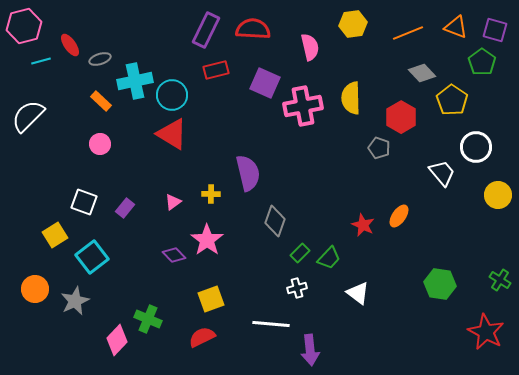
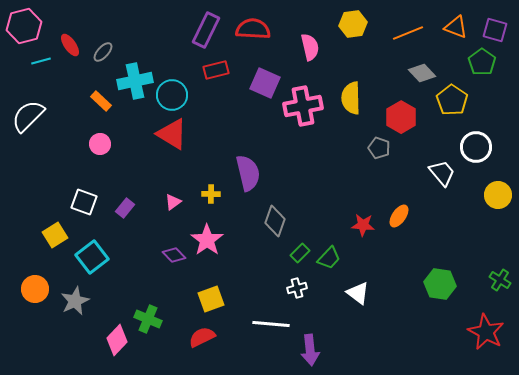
gray ellipse at (100, 59): moved 3 px right, 7 px up; rotated 30 degrees counterclockwise
red star at (363, 225): rotated 20 degrees counterclockwise
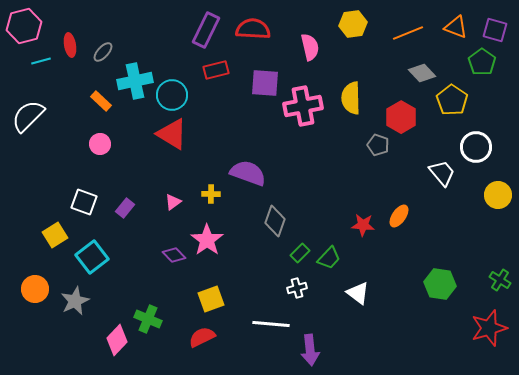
red ellipse at (70, 45): rotated 25 degrees clockwise
purple square at (265, 83): rotated 20 degrees counterclockwise
gray pentagon at (379, 148): moved 1 px left, 3 px up
purple semicircle at (248, 173): rotated 57 degrees counterclockwise
red star at (486, 332): moved 3 px right, 4 px up; rotated 27 degrees clockwise
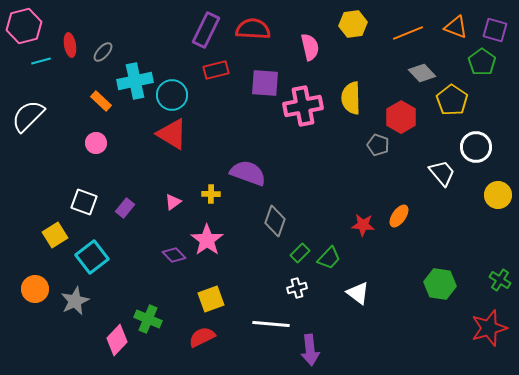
pink circle at (100, 144): moved 4 px left, 1 px up
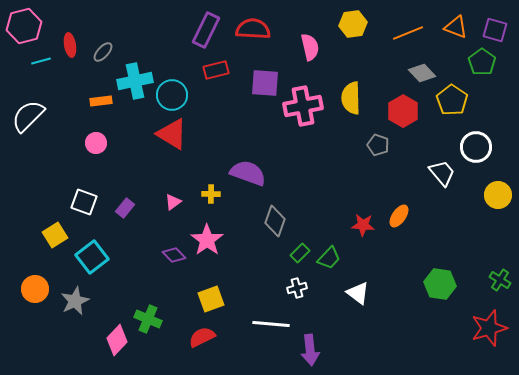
orange rectangle at (101, 101): rotated 50 degrees counterclockwise
red hexagon at (401, 117): moved 2 px right, 6 px up
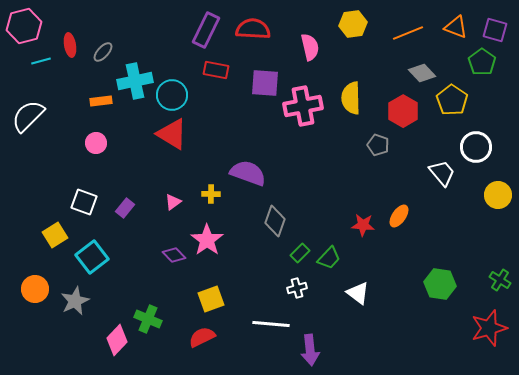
red rectangle at (216, 70): rotated 25 degrees clockwise
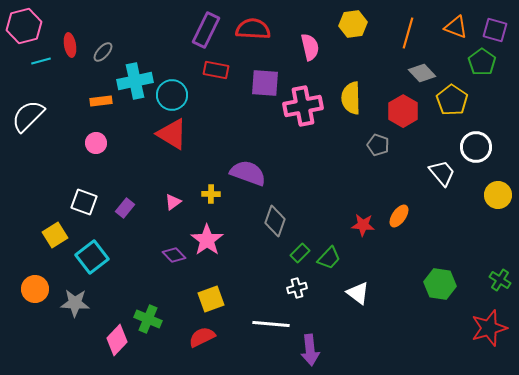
orange line at (408, 33): rotated 52 degrees counterclockwise
gray star at (75, 301): moved 2 px down; rotated 28 degrees clockwise
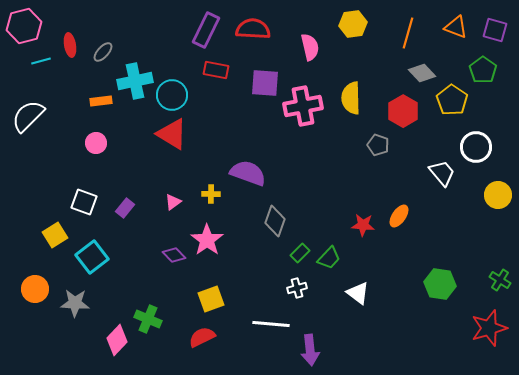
green pentagon at (482, 62): moved 1 px right, 8 px down
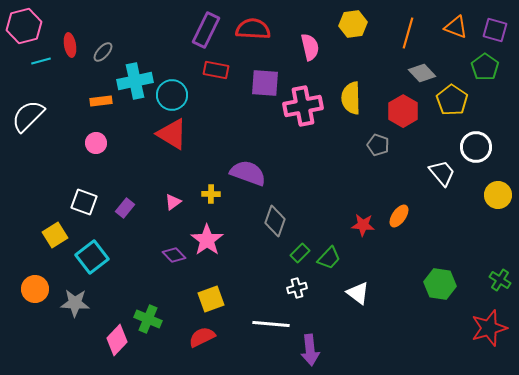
green pentagon at (483, 70): moved 2 px right, 3 px up
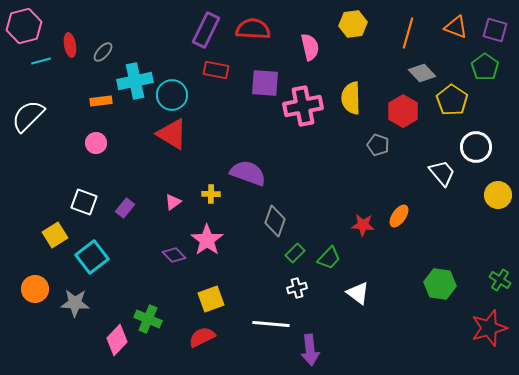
green rectangle at (300, 253): moved 5 px left
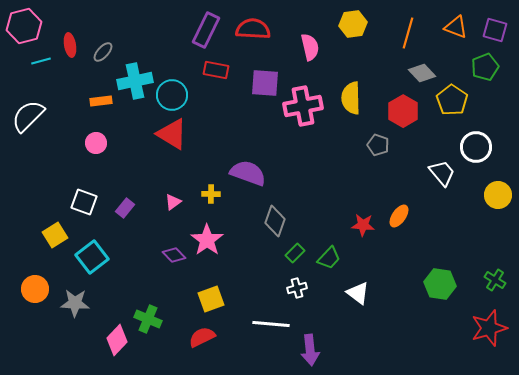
green pentagon at (485, 67): rotated 16 degrees clockwise
green cross at (500, 280): moved 5 px left
